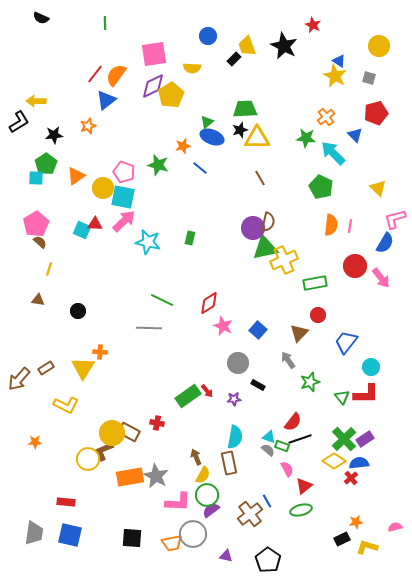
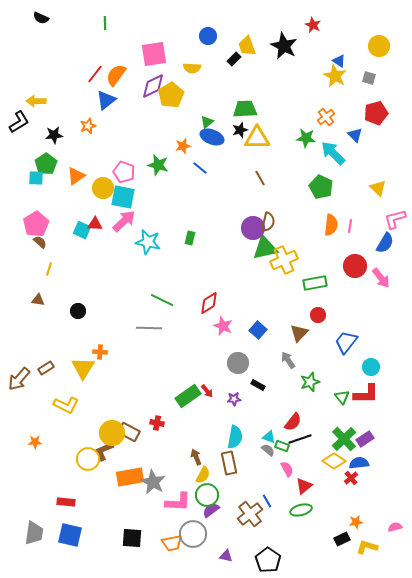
gray star at (156, 476): moved 3 px left, 6 px down
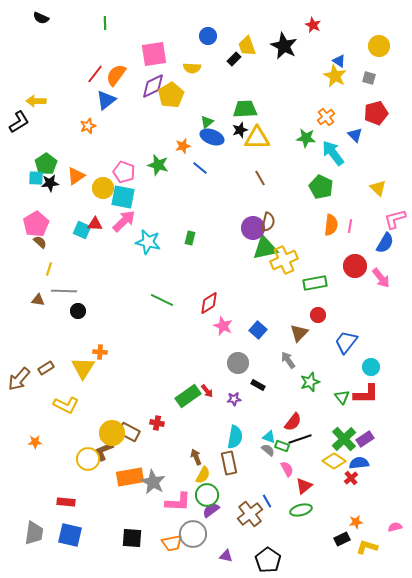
black star at (54, 135): moved 4 px left, 48 px down
cyan arrow at (333, 153): rotated 8 degrees clockwise
gray line at (149, 328): moved 85 px left, 37 px up
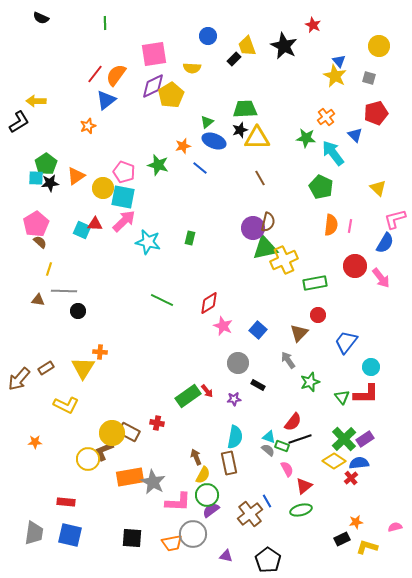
blue triangle at (339, 61): rotated 16 degrees clockwise
blue ellipse at (212, 137): moved 2 px right, 4 px down
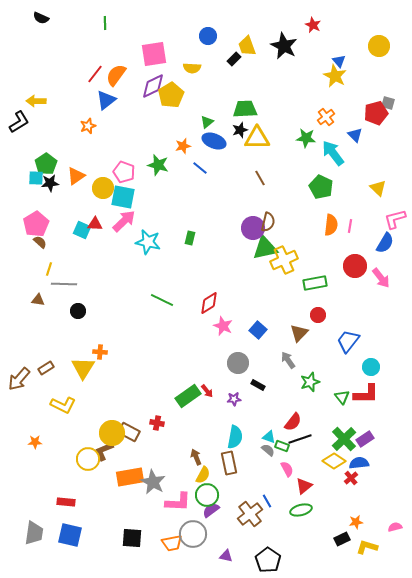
gray square at (369, 78): moved 19 px right, 25 px down
gray line at (64, 291): moved 7 px up
blue trapezoid at (346, 342): moved 2 px right, 1 px up
yellow L-shape at (66, 405): moved 3 px left
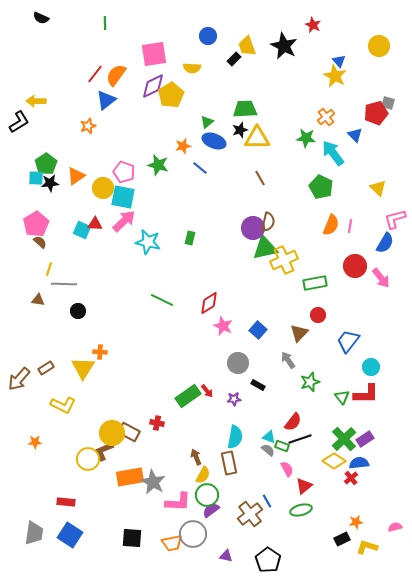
orange semicircle at (331, 225): rotated 15 degrees clockwise
blue square at (70, 535): rotated 20 degrees clockwise
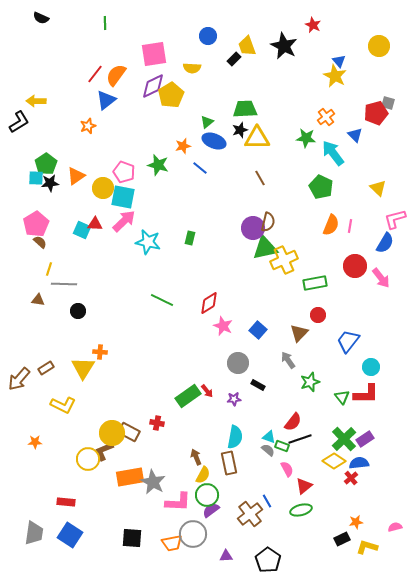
purple triangle at (226, 556): rotated 16 degrees counterclockwise
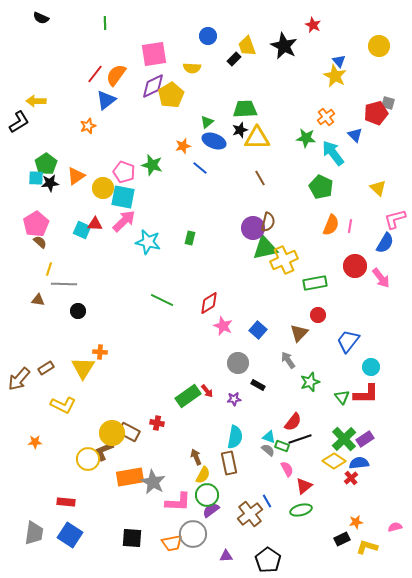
green star at (158, 165): moved 6 px left
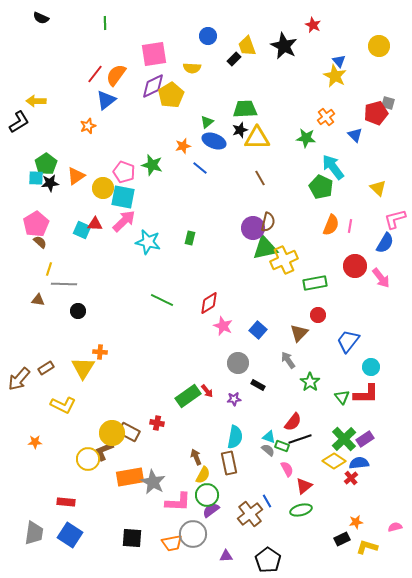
cyan arrow at (333, 153): moved 14 px down
green star at (310, 382): rotated 18 degrees counterclockwise
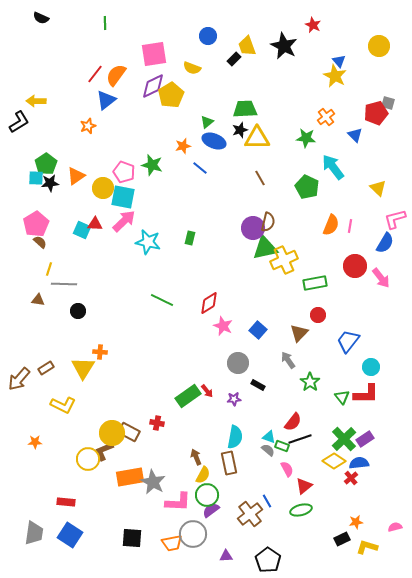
yellow semicircle at (192, 68): rotated 18 degrees clockwise
green pentagon at (321, 187): moved 14 px left
